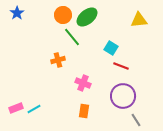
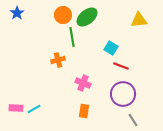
green line: rotated 30 degrees clockwise
purple circle: moved 2 px up
pink rectangle: rotated 24 degrees clockwise
gray line: moved 3 px left
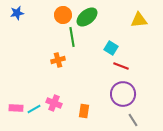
blue star: rotated 24 degrees clockwise
pink cross: moved 29 px left, 20 px down
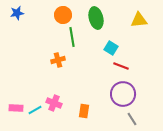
green ellipse: moved 9 px right, 1 px down; rotated 65 degrees counterclockwise
cyan line: moved 1 px right, 1 px down
gray line: moved 1 px left, 1 px up
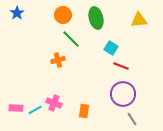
blue star: rotated 24 degrees counterclockwise
green line: moved 1 px left, 2 px down; rotated 36 degrees counterclockwise
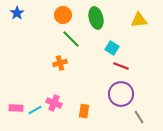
cyan square: moved 1 px right
orange cross: moved 2 px right, 3 px down
purple circle: moved 2 px left
gray line: moved 7 px right, 2 px up
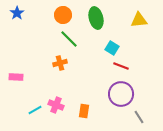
green line: moved 2 px left
pink cross: moved 2 px right, 2 px down
pink rectangle: moved 31 px up
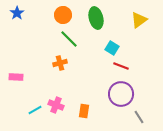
yellow triangle: rotated 30 degrees counterclockwise
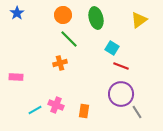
gray line: moved 2 px left, 5 px up
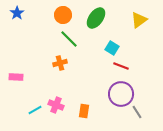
green ellipse: rotated 50 degrees clockwise
